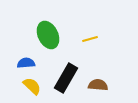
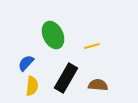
green ellipse: moved 5 px right
yellow line: moved 2 px right, 7 px down
blue semicircle: rotated 42 degrees counterclockwise
yellow semicircle: rotated 54 degrees clockwise
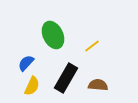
yellow line: rotated 21 degrees counterclockwise
yellow semicircle: rotated 18 degrees clockwise
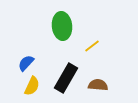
green ellipse: moved 9 px right, 9 px up; rotated 20 degrees clockwise
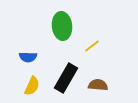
blue semicircle: moved 2 px right, 6 px up; rotated 132 degrees counterclockwise
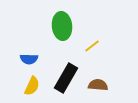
blue semicircle: moved 1 px right, 2 px down
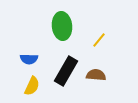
yellow line: moved 7 px right, 6 px up; rotated 14 degrees counterclockwise
black rectangle: moved 7 px up
brown semicircle: moved 2 px left, 10 px up
